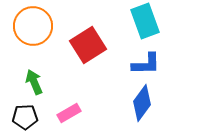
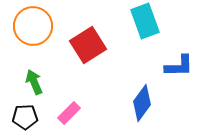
blue L-shape: moved 33 px right, 2 px down
pink rectangle: rotated 15 degrees counterclockwise
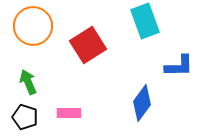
green arrow: moved 6 px left
pink rectangle: rotated 45 degrees clockwise
black pentagon: rotated 20 degrees clockwise
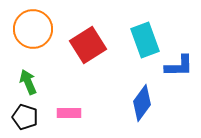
cyan rectangle: moved 19 px down
orange circle: moved 3 px down
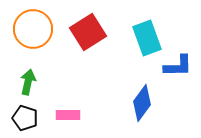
cyan rectangle: moved 2 px right, 2 px up
red square: moved 13 px up
blue L-shape: moved 1 px left
green arrow: rotated 35 degrees clockwise
pink rectangle: moved 1 px left, 2 px down
black pentagon: moved 1 px down
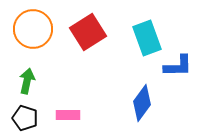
green arrow: moved 1 px left, 1 px up
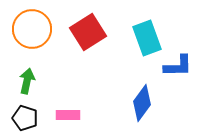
orange circle: moved 1 px left
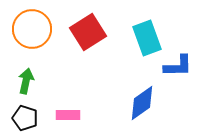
green arrow: moved 1 px left
blue diamond: rotated 18 degrees clockwise
